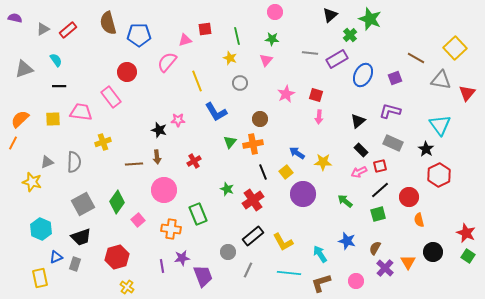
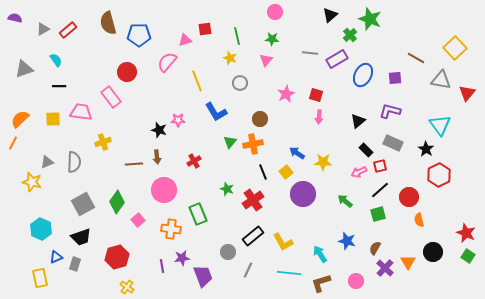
purple square at (395, 78): rotated 16 degrees clockwise
black rectangle at (361, 150): moved 5 px right
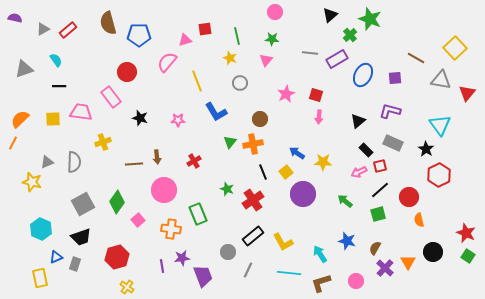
black star at (159, 130): moved 19 px left, 12 px up
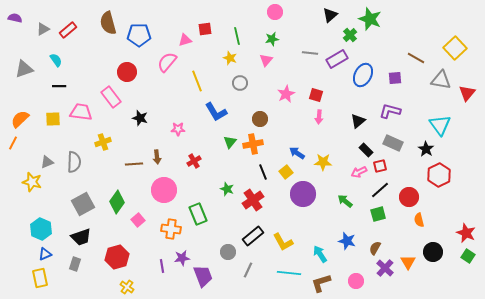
green star at (272, 39): rotated 16 degrees counterclockwise
pink star at (178, 120): moved 9 px down
blue triangle at (56, 257): moved 11 px left, 3 px up
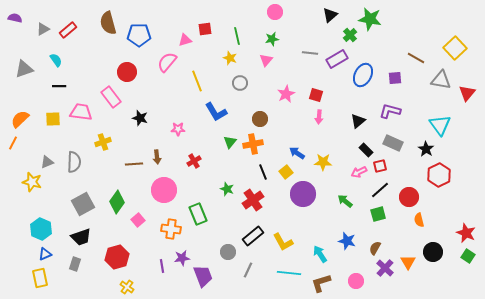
green star at (370, 19): rotated 10 degrees counterclockwise
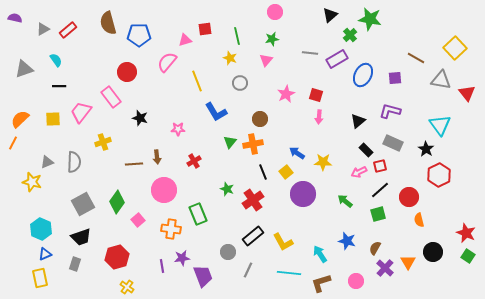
red triangle at (467, 93): rotated 18 degrees counterclockwise
pink trapezoid at (81, 112): rotated 60 degrees counterclockwise
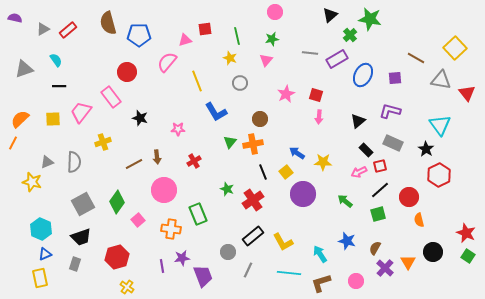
brown line at (134, 164): rotated 24 degrees counterclockwise
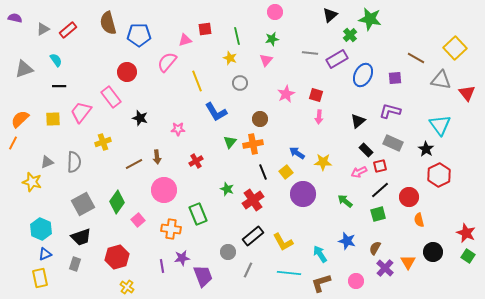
red cross at (194, 161): moved 2 px right
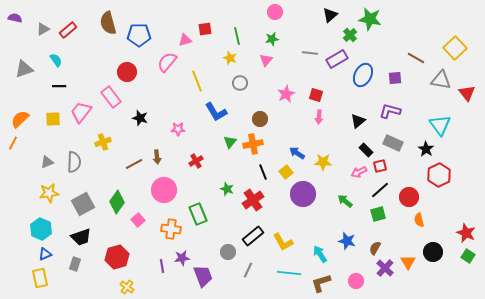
yellow star at (32, 182): moved 17 px right, 11 px down; rotated 24 degrees counterclockwise
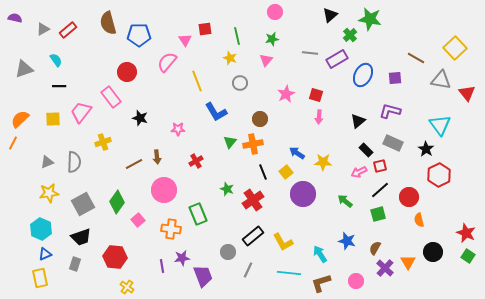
pink triangle at (185, 40): rotated 48 degrees counterclockwise
red hexagon at (117, 257): moved 2 px left; rotated 20 degrees clockwise
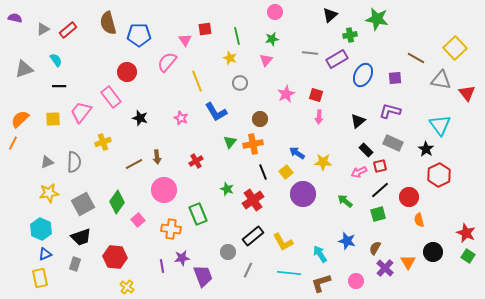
green star at (370, 19): moved 7 px right
green cross at (350, 35): rotated 32 degrees clockwise
pink star at (178, 129): moved 3 px right, 11 px up; rotated 24 degrees clockwise
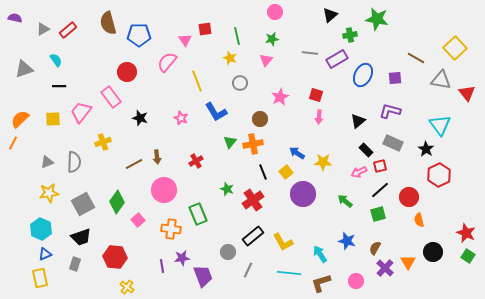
pink star at (286, 94): moved 6 px left, 3 px down
